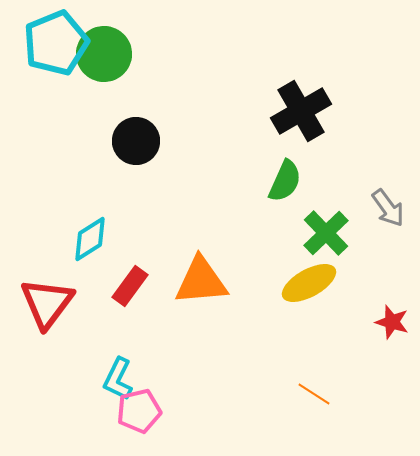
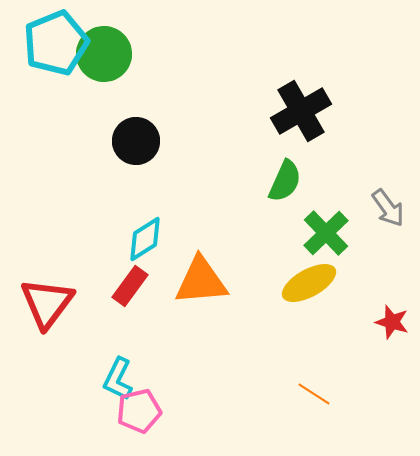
cyan diamond: moved 55 px right
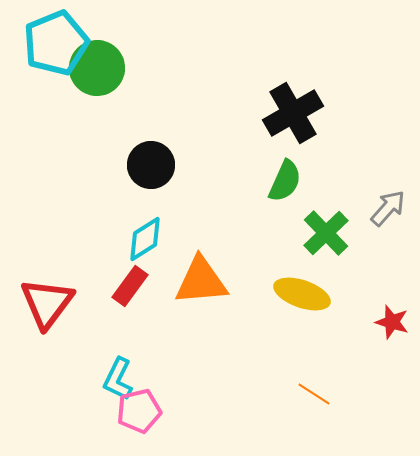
green circle: moved 7 px left, 14 px down
black cross: moved 8 px left, 2 px down
black circle: moved 15 px right, 24 px down
gray arrow: rotated 102 degrees counterclockwise
yellow ellipse: moved 7 px left, 11 px down; rotated 48 degrees clockwise
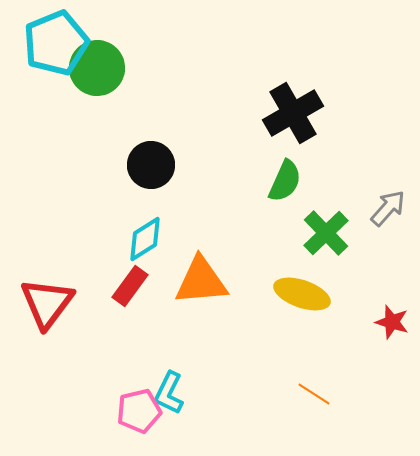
cyan L-shape: moved 51 px right, 14 px down
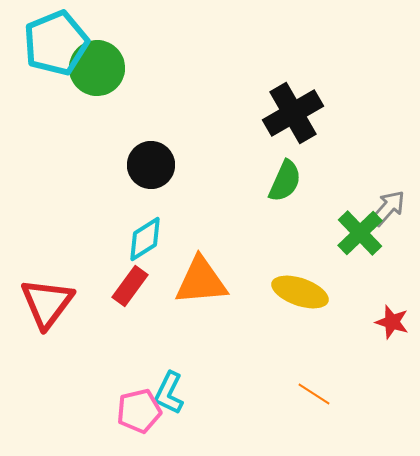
green cross: moved 34 px right
yellow ellipse: moved 2 px left, 2 px up
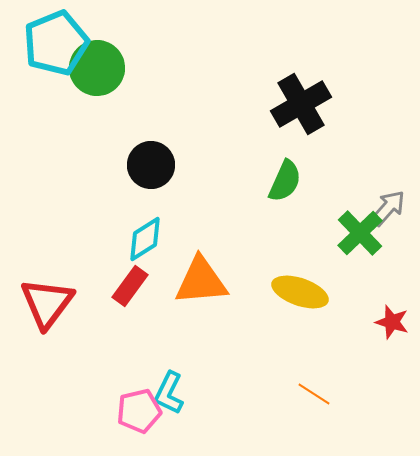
black cross: moved 8 px right, 9 px up
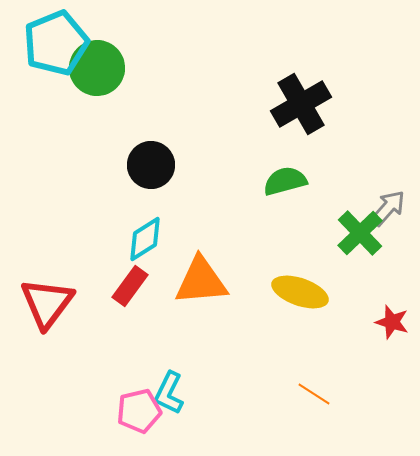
green semicircle: rotated 129 degrees counterclockwise
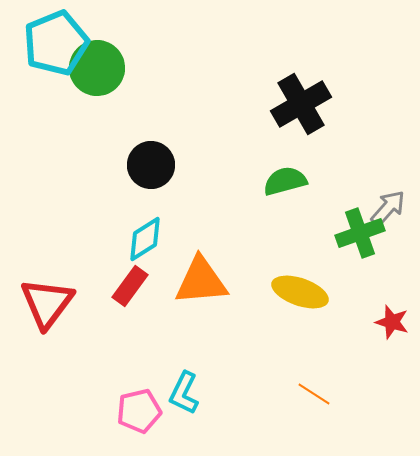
green cross: rotated 24 degrees clockwise
cyan L-shape: moved 15 px right
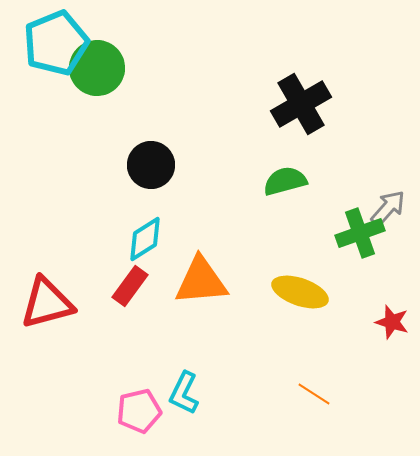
red triangle: rotated 38 degrees clockwise
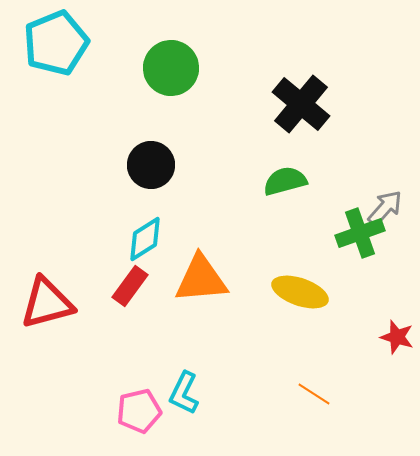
green circle: moved 74 px right
black cross: rotated 20 degrees counterclockwise
gray arrow: moved 3 px left
orange triangle: moved 2 px up
red star: moved 5 px right, 15 px down
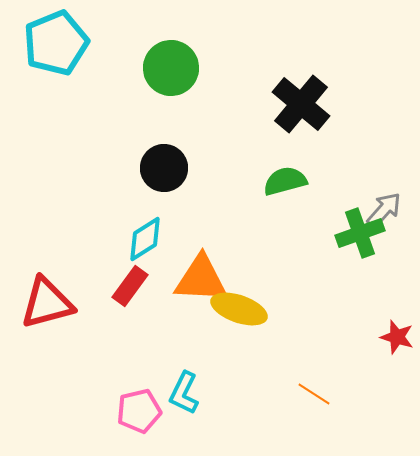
black circle: moved 13 px right, 3 px down
gray arrow: moved 1 px left, 2 px down
orange triangle: rotated 8 degrees clockwise
yellow ellipse: moved 61 px left, 17 px down
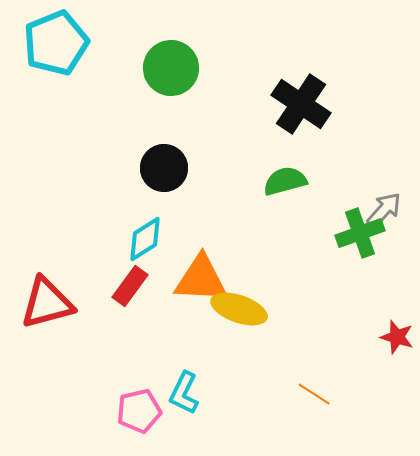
black cross: rotated 6 degrees counterclockwise
